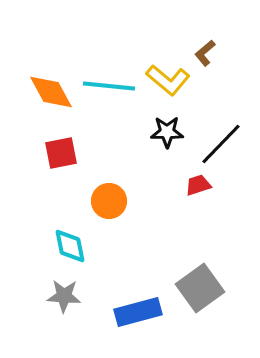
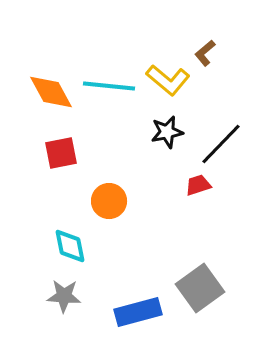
black star: rotated 12 degrees counterclockwise
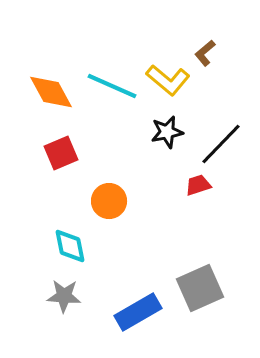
cyan line: moved 3 px right; rotated 18 degrees clockwise
red square: rotated 12 degrees counterclockwise
gray square: rotated 12 degrees clockwise
blue rectangle: rotated 15 degrees counterclockwise
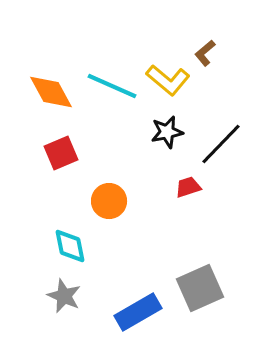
red trapezoid: moved 10 px left, 2 px down
gray star: rotated 20 degrees clockwise
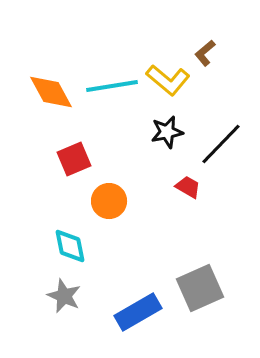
cyan line: rotated 33 degrees counterclockwise
red square: moved 13 px right, 6 px down
red trapezoid: rotated 48 degrees clockwise
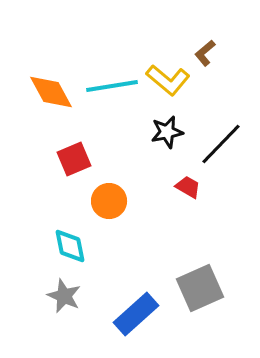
blue rectangle: moved 2 px left, 2 px down; rotated 12 degrees counterclockwise
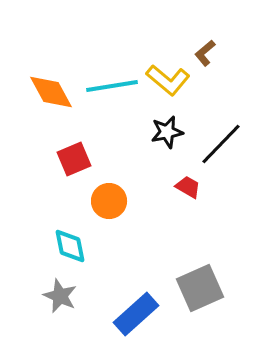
gray star: moved 4 px left
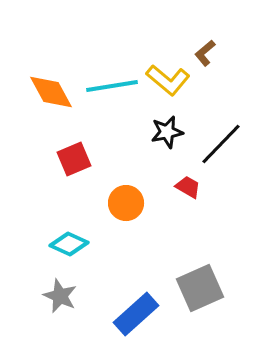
orange circle: moved 17 px right, 2 px down
cyan diamond: moved 1 px left, 2 px up; rotated 54 degrees counterclockwise
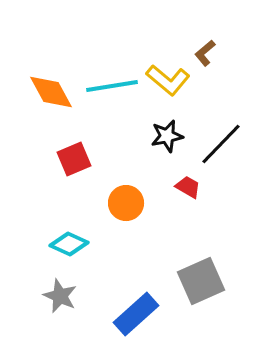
black star: moved 4 px down
gray square: moved 1 px right, 7 px up
